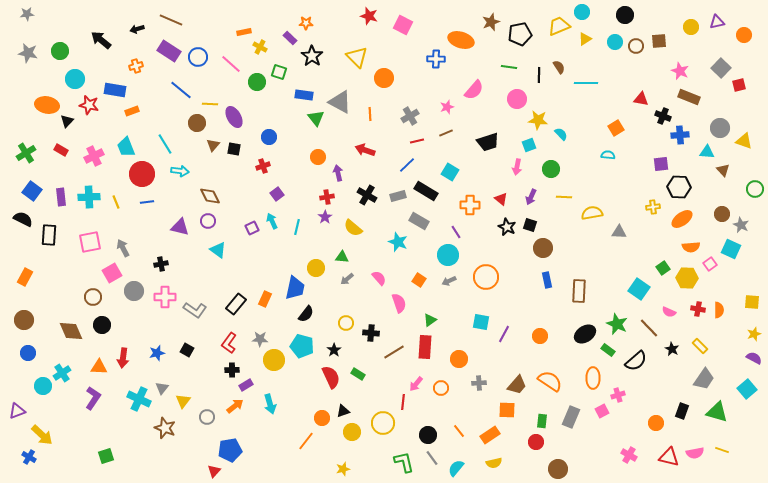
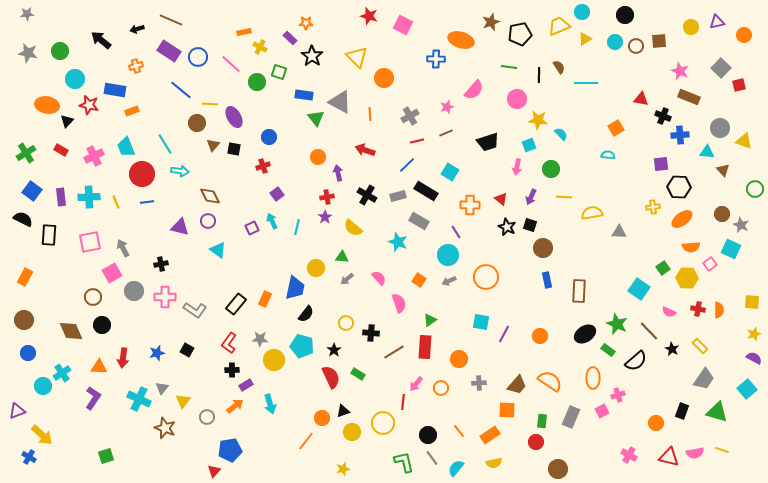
brown line at (649, 328): moved 3 px down
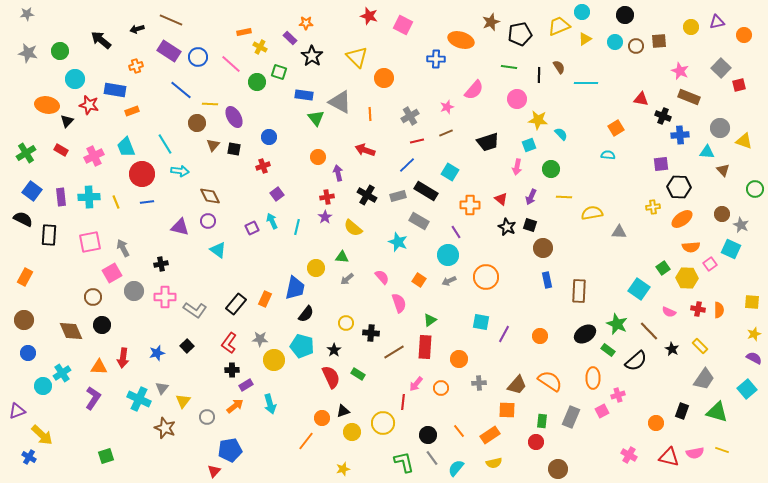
pink semicircle at (379, 278): moved 3 px right, 1 px up
black square at (187, 350): moved 4 px up; rotated 16 degrees clockwise
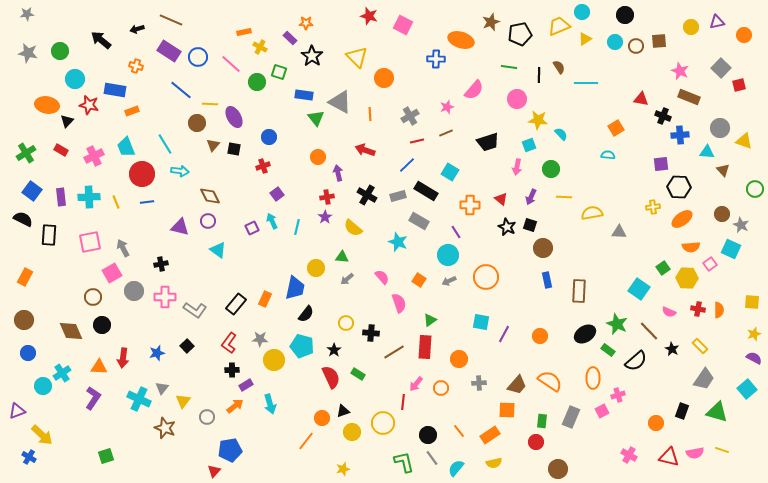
orange cross at (136, 66): rotated 32 degrees clockwise
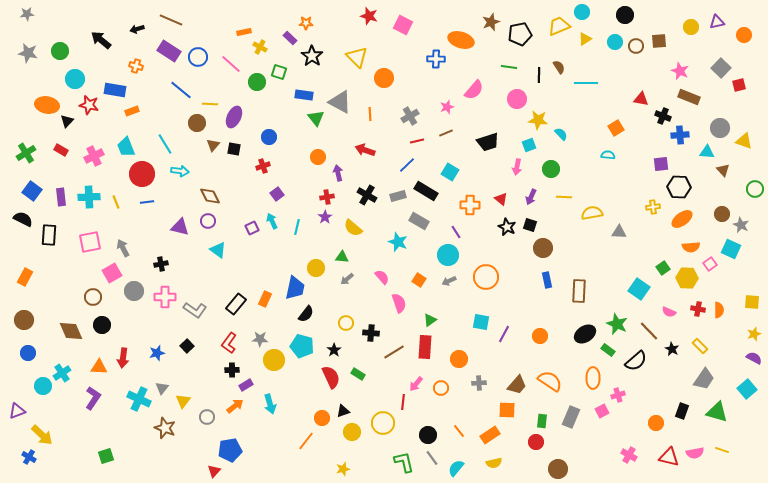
purple ellipse at (234, 117): rotated 55 degrees clockwise
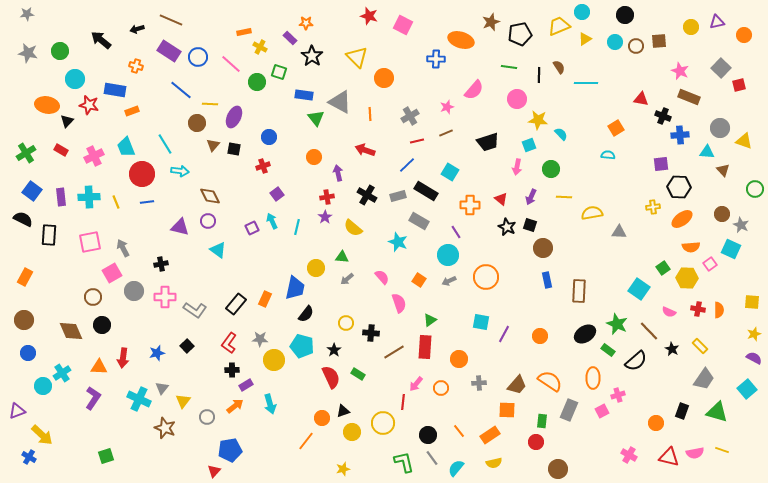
orange circle at (318, 157): moved 4 px left
gray rectangle at (571, 417): moved 2 px left, 7 px up
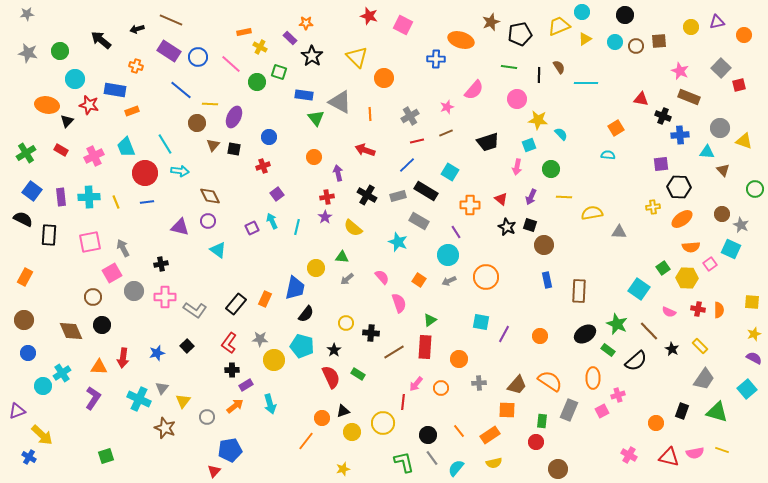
red circle at (142, 174): moved 3 px right, 1 px up
brown circle at (543, 248): moved 1 px right, 3 px up
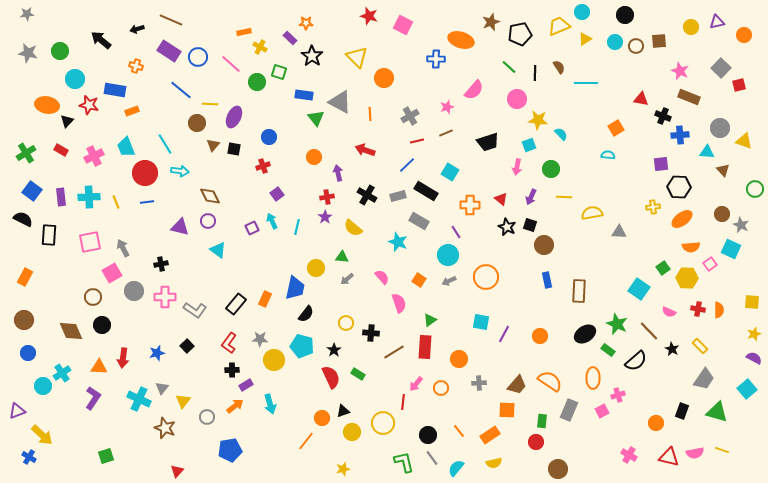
green line at (509, 67): rotated 35 degrees clockwise
black line at (539, 75): moved 4 px left, 2 px up
red triangle at (214, 471): moved 37 px left
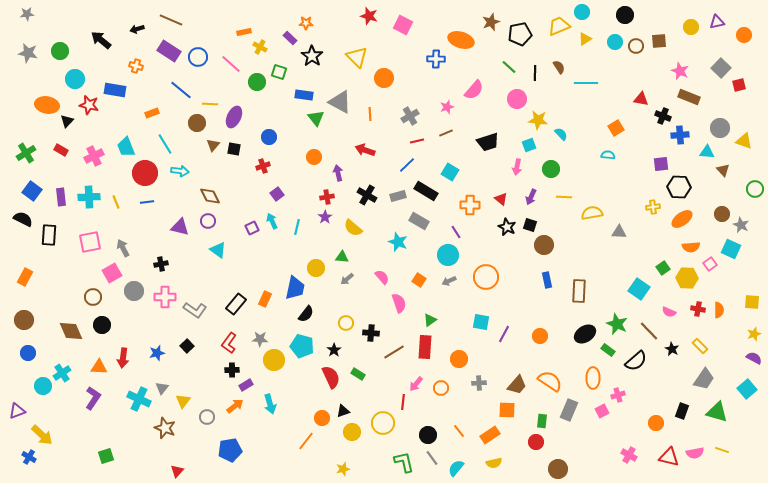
orange rectangle at (132, 111): moved 20 px right, 2 px down
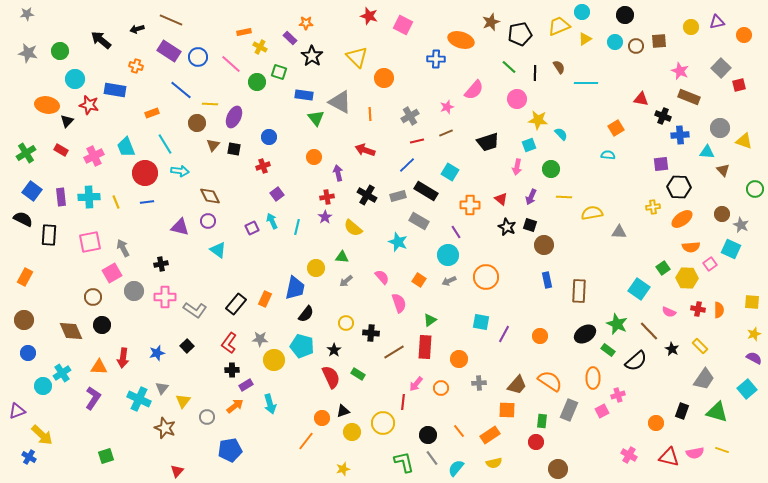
gray arrow at (347, 279): moved 1 px left, 2 px down
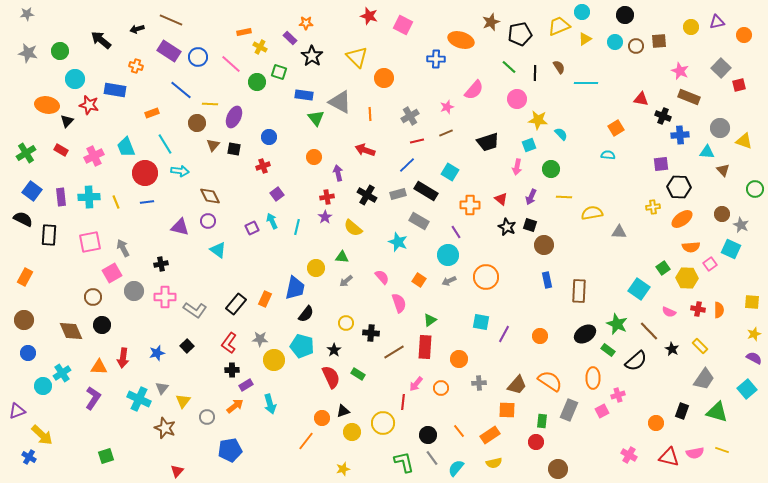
gray rectangle at (398, 196): moved 2 px up
